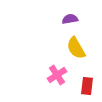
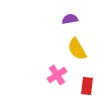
yellow semicircle: moved 1 px right, 1 px down
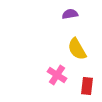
purple semicircle: moved 5 px up
pink cross: rotated 24 degrees counterclockwise
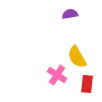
yellow semicircle: moved 8 px down
red rectangle: moved 2 px up
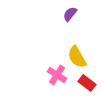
purple semicircle: rotated 42 degrees counterclockwise
red rectangle: moved 1 px up; rotated 60 degrees counterclockwise
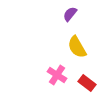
yellow semicircle: moved 10 px up
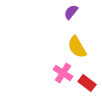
purple semicircle: moved 1 px right, 2 px up
pink cross: moved 6 px right, 2 px up
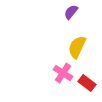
yellow semicircle: rotated 55 degrees clockwise
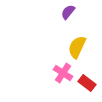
purple semicircle: moved 3 px left
